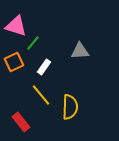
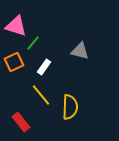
gray triangle: rotated 18 degrees clockwise
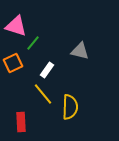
orange square: moved 1 px left, 1 px down
white rectangle: moved 3 px right, 3 px down
yellow line: moved 2 px right, 1 px up
red rectangle: rotated 36 degrees clockwise
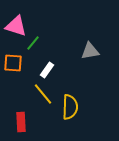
gray triangle: moved 10 px right; rotated 24 degrees counterclockwise
orange square: rotated 30 degrees clockwise
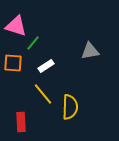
white rectangle: moved 1 px left, 4 px up; rotated 21 degrees clockwise
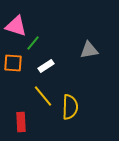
gray triangle: moved 1 px left, 1 px up
yellow line: moved 2 px down
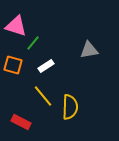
orange square: moved 2 px down; rotated 12 degrees clockwise
red rectangle: rotated 60 degrees counterclockwise
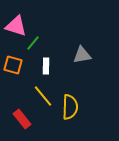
gray triangle: moved 7 px left, 5 px down
white rectangle: rotated 56 degrees counterclockwise
red rectangle: moved 1 px right, 3 px up; rotated 24 degrees clockwise
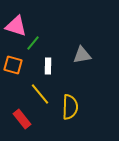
white rectangle: moved 2 px right
yellow line: moved 3 px left, 2 px up
